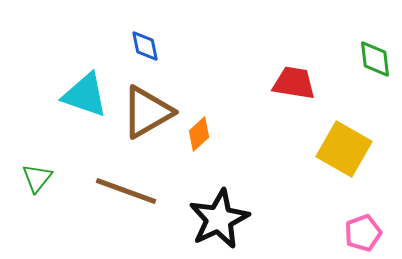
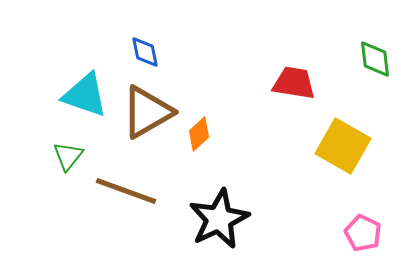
blue diamond: moved 6 px down
yellow square: moved 1 px left, 3 px up
green triangle: moved 31 px right, 22 px up
pink pentagon: rotated 27 degrees counterclockwise
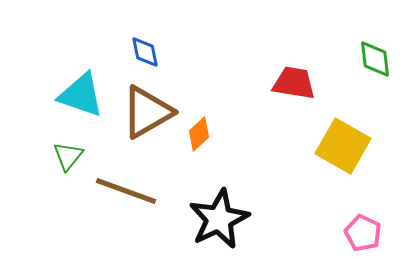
cyan triangle: moved 4 px left
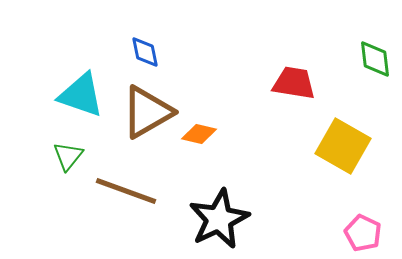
orange diamond: rotated 56 degrees clockwise
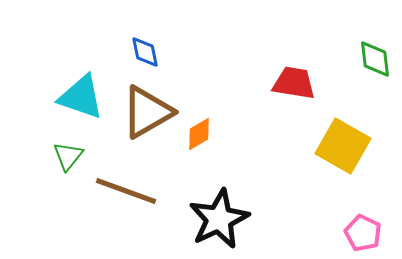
cyan triangle: moved 2 px down
orange diamond: rotated 44 degrees counterclockwise
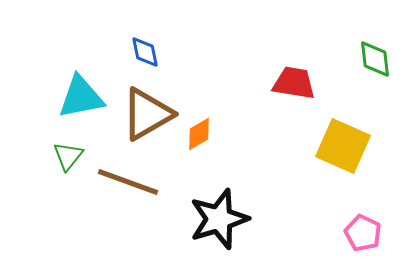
cyan triangle: rotated 30 degrees counterclockwise
brown triangle: moved 2 px down
yellow square: rotated 6 degrees counterclockwise
brown line: moved 2 px right, 9 px up
black star: rotated 8 degrees clockwise
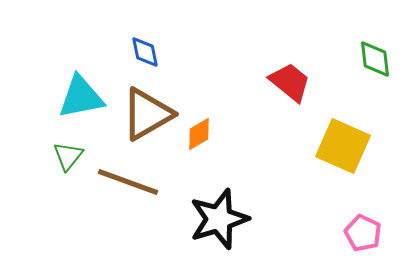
red trapezoid: moved 4 px left, 1 px up; rotated 30 degrees clockwise
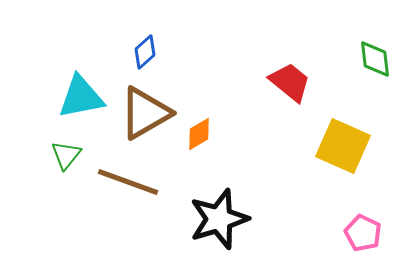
blue diamond: rotated 60 degrees clockwise
brown triangle: moved 2 px left, 1 px up
green triangle: moved 2 px left, 1 px up
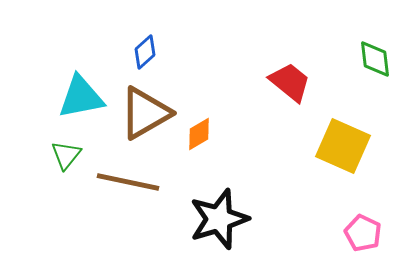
brown line: rotated 8 degrees counterclockwise
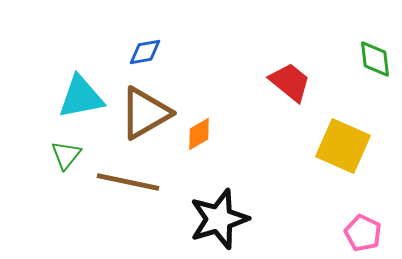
blue diamond: rotated 32 degrees clockwise
